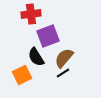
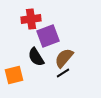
red cross: moved 5 px down
orange square: moved 8 px left; rotated 12 degrees clockwise
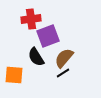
orange square: rotated 18 degrees clockwise
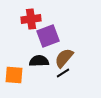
black semicircle: moved 3 px right, 4 px down; rotated 120 degrees clockwise
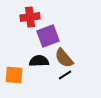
red cross: moved 1 px left, 2 px up
brown semicircle: rotated 80 degrees counterclockwise
black line: moved 2 px right, 2 px down
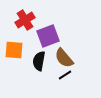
red cross: moved 5 px left, 3 px down; rotated 24 degrees counterclockwise
black semicircle: rotated 78 degrees counterclockwise
orange square: moved 25 px up
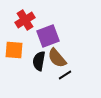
brown semicircle: moved 7 px left
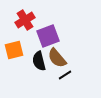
orange square: rotated 18 degrees counterclockwise
black semicircle: rotated 24 degrees counterclockwise
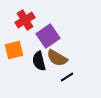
purple square: rotated 15 degrees counterclockwise
brown semicircle: rotated 20 degrees counterclockwise
black line: moved 2 px right, 2 px down
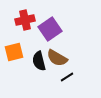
red cross: rotated 18 degrees clockwise
purple square: moved 2 px right, 7 px up
orange square: moved 2 px down
